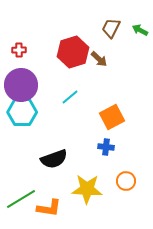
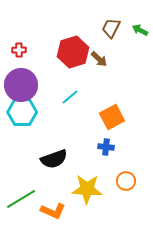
orange L-shape: moved 4 px right, 3 px down; rotated 15 degrees clockwise
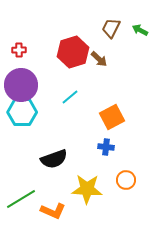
orange circle: moved 1 px up
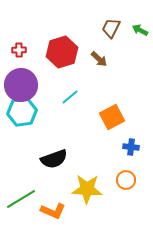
red hexagon: moved 11 px left
cyan hexagon: rotated 8 degrees counterclockwise
blue cross: moved 25 px right
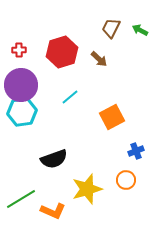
blue cross: moved 5 px right, 4 px down; rotated 28 degrees counterclockwise
yellow star: rotated 20 degrees counterclockwise
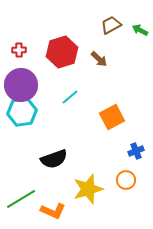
brown trapezoid: moved 3 px up; rotated 35 degrees clockwise
yellow star: moved 1 px right
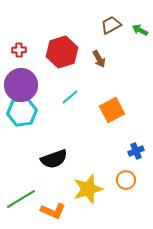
brown arrow: rotated 18 degrees clockwise
orange square: moved 7 px up
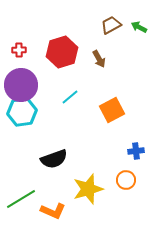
green arrow: moved 1 px left, 3 px up
blue cross: rotated 14 degrees clockwise
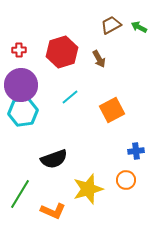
cyan hexagon: moved 1 px right
green line: moved 1 px left, 5 px up; rotated 28 degrees counterclockwise
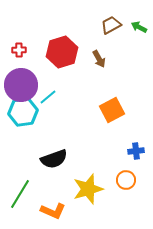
cyan line: moved 22 px left
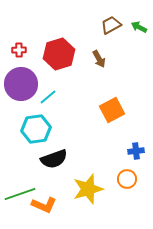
red hexagon: moved 3 px left, 2 px down
purple circle: moved 1 px up
cyan hexagon: moved 13 px right, 17 px down
orange circle: moved 1 px right, 1 px up
green line: rotated 40 degrees clockwise
orange L-shape: moved 9 px left, 6 px up
